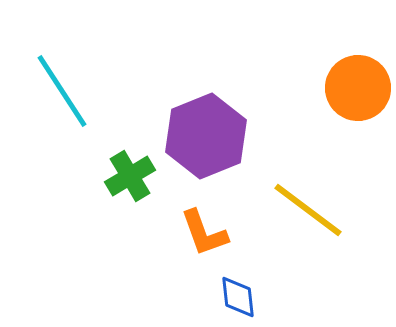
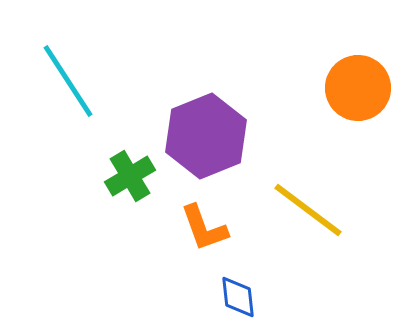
cyan line: moved 6 px right, 10 px up
orange L-shape: moved 5 px up
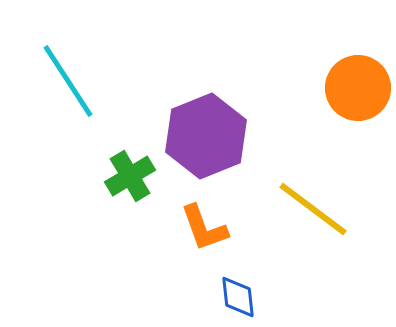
yellow line: moved 5 px right, 1 px up
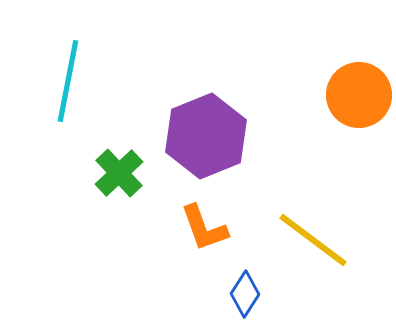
cyan line: rotated 44 degrees clockwise
orange circle: moved 1 px right, 7 px down
green cross: moved 11 px left, 3 px up; rotated 12 degrees counterclockwise
yellow line: moved 31 px down
blue diamond: moved 7 px right, 3 px up; rotated 39 degrees clockwise
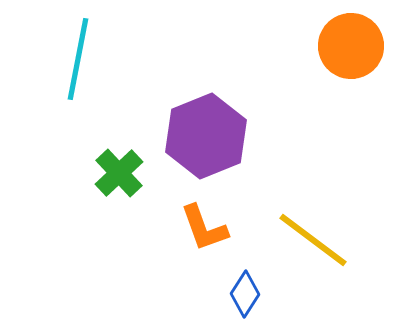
cyan line: moved 10 px right, 22 px up
orange circle: moved 8 px left, 49 px up
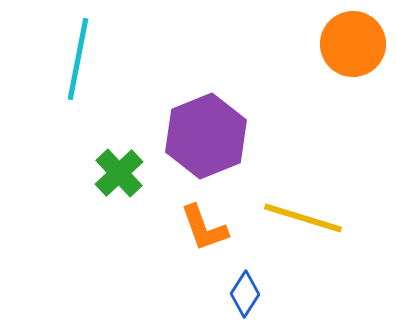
orange circle: moved 2 px right, 2 px up
yellow line: moved 10 px left, 22 px up; rotated 20 degrees counterclockwise
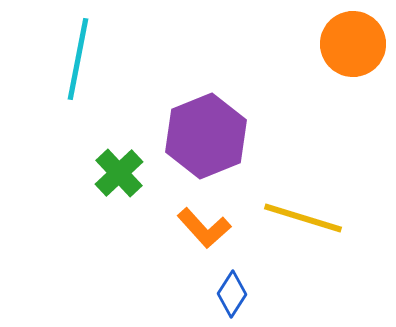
orange L-shape: rotated 22 degrees counterclockwise
blue diamond: moved 13 px left
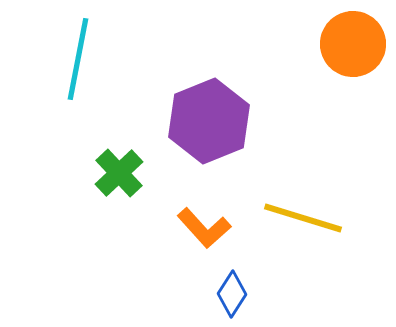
purple hexagon: moved 3 px right, 15 px up
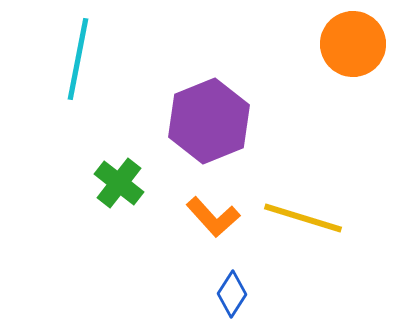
green cross: moved 10 px down; rotated 9 degrees counterclockwise
orange L-shape: moved 9 px right, 11 px up
